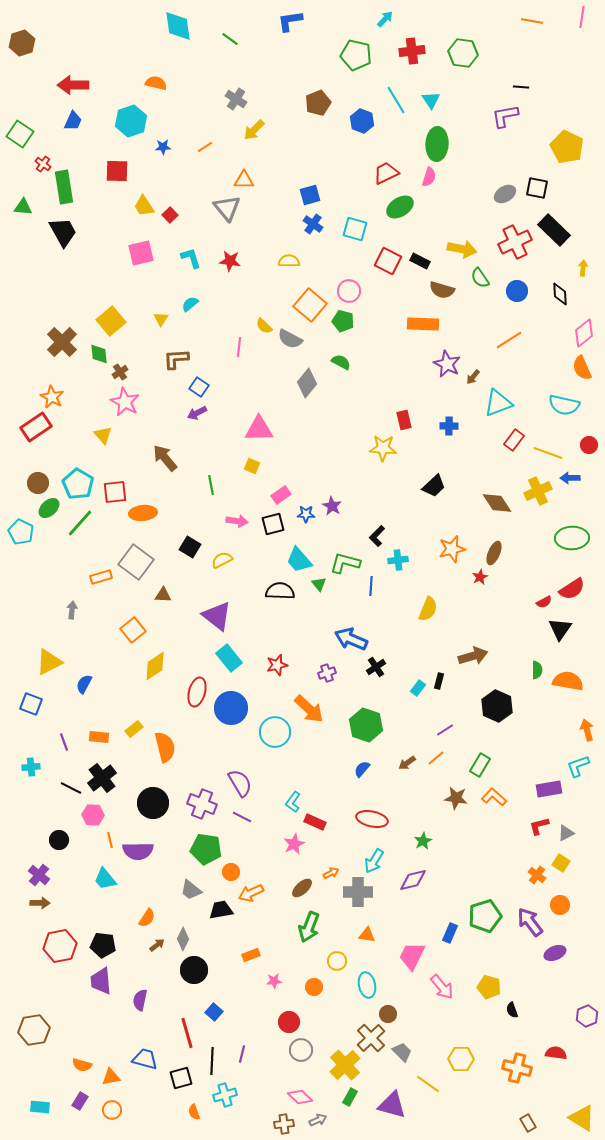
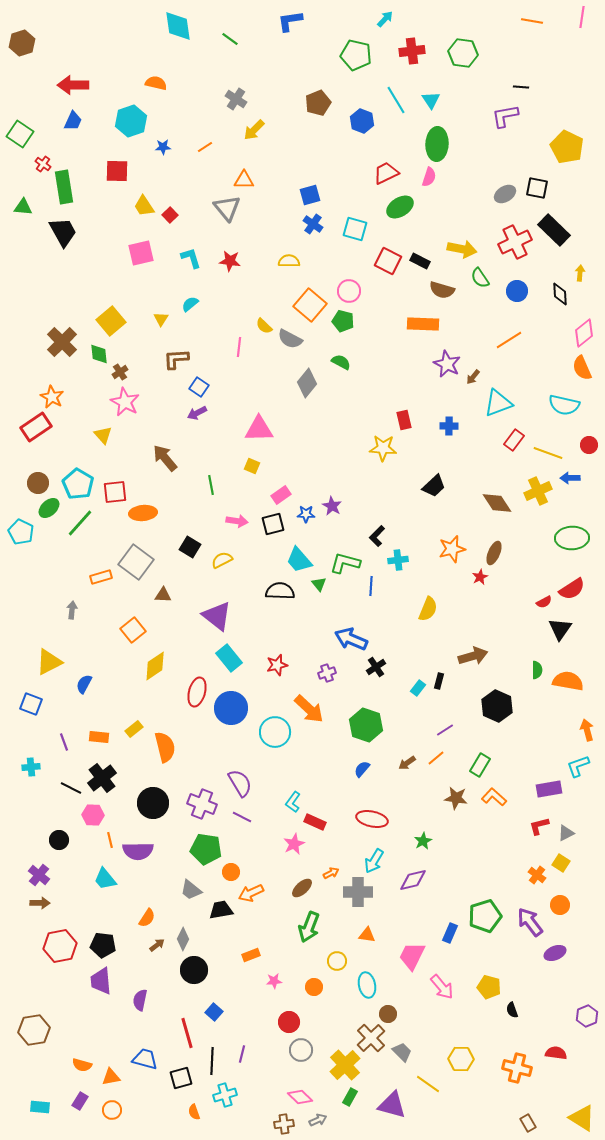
yellow arrow at (583, 268): moved 3 px left, 5 px down
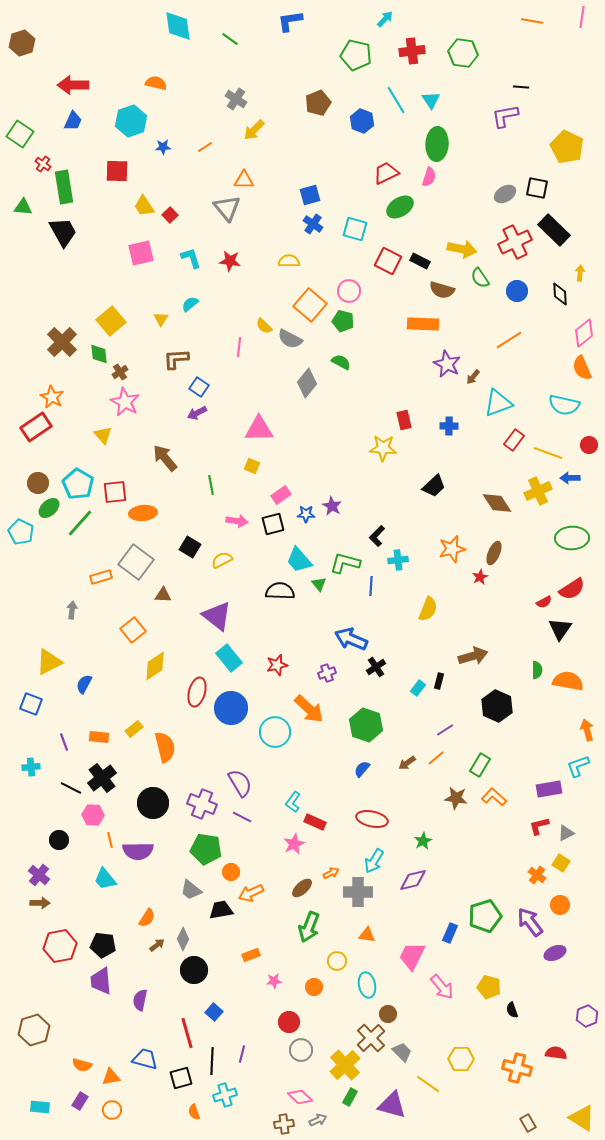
brown hexagon at (34, 1030): rotated 8 degrees counterclockwise
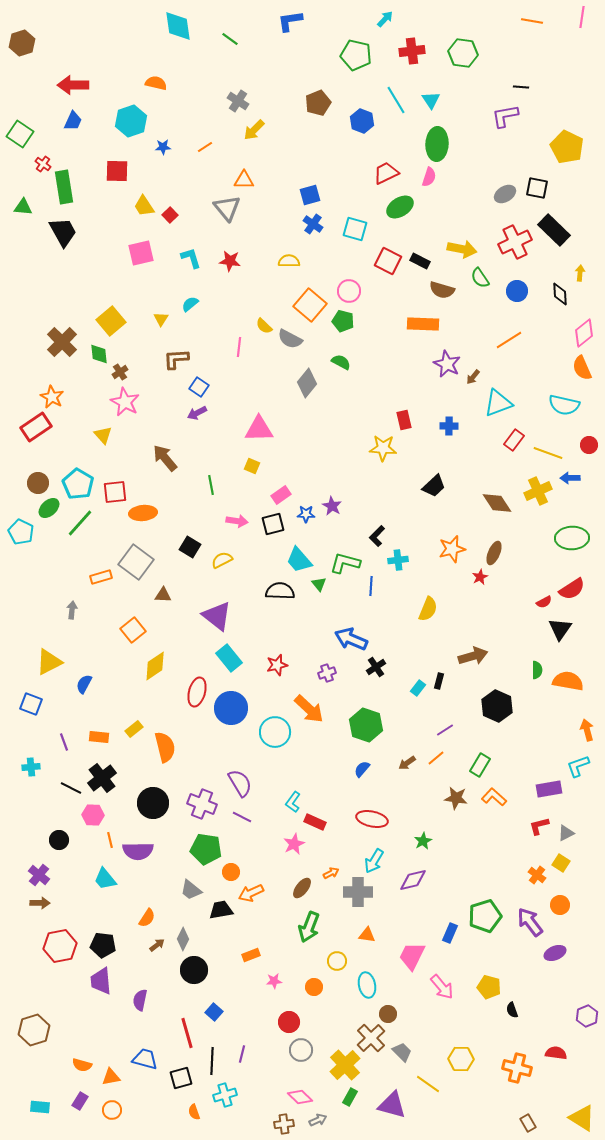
gray cross at (236, 99): moved 2 px right, 2 px down
brown ellipse at (302, 888): rotated 10 degrees counterclockwise
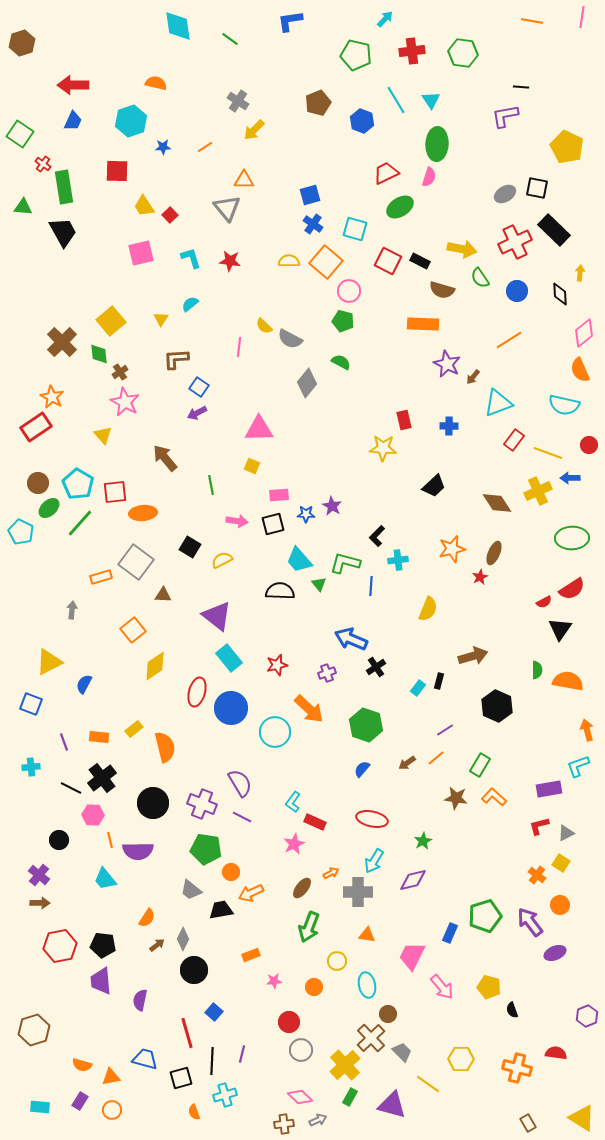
orange square at (310, 305): moved 16 px right, 43 px up
orange semicircle at (582, 368): moved 2 px left, 2 px down
pink rectangle at (281, 495): moved 2 px left; rotated 30 degrees clockwise
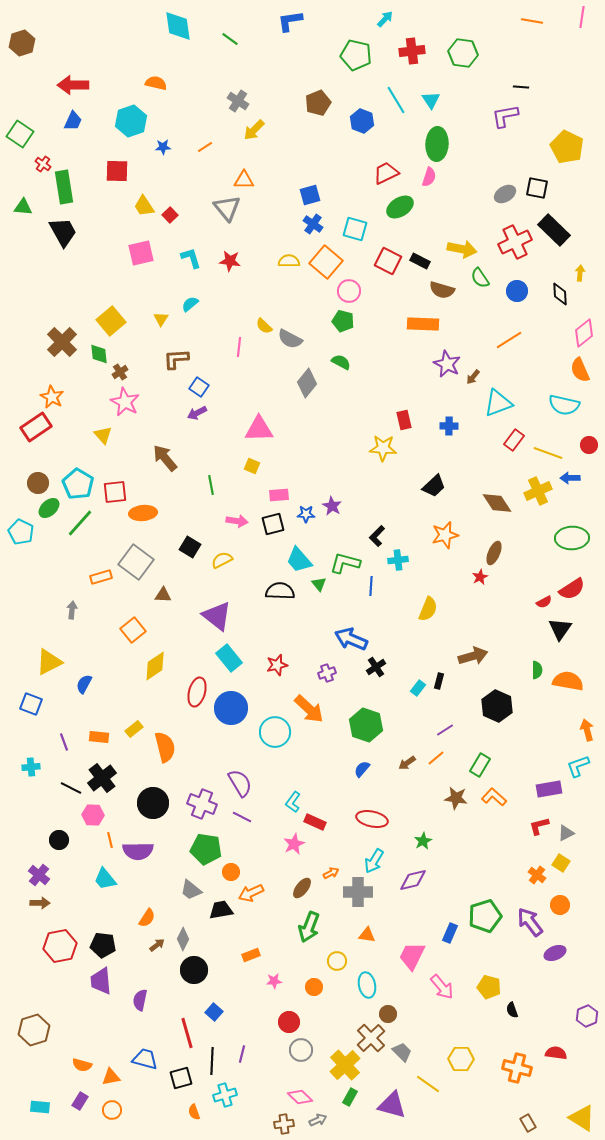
orange star at (452, 549): moved 7 px left, 14 px up
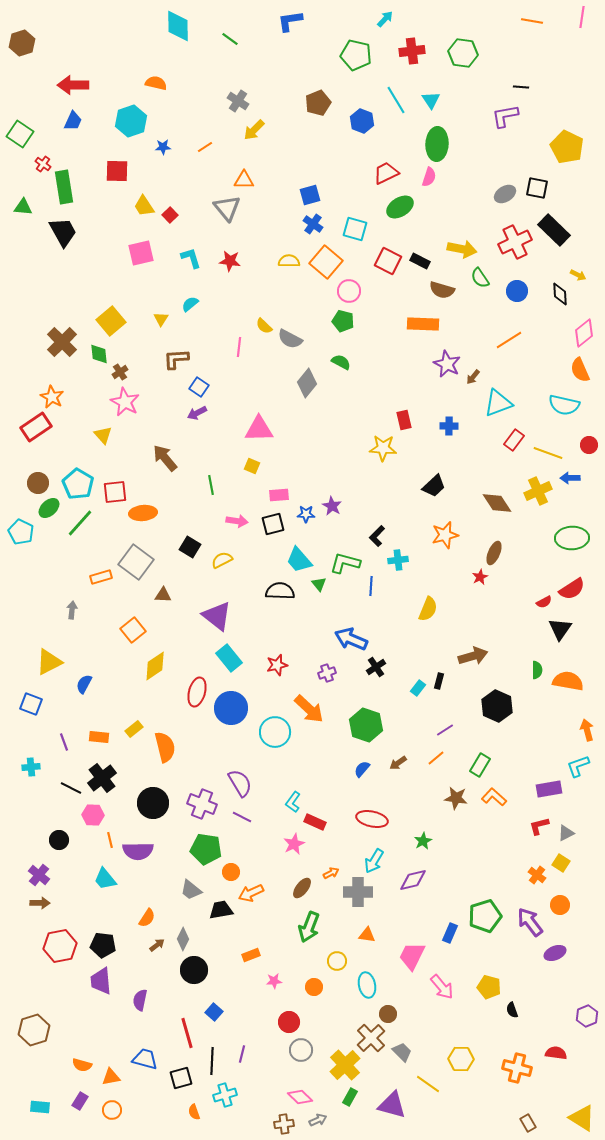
cyan diamond at (178, 26): rotated 8 degrees clockwise
yellow arrow at (580, 273): moved 2 px left, 2 px down; rotated 112 degrees clockwise
brown arrow at (407, 763): moved 9 px left
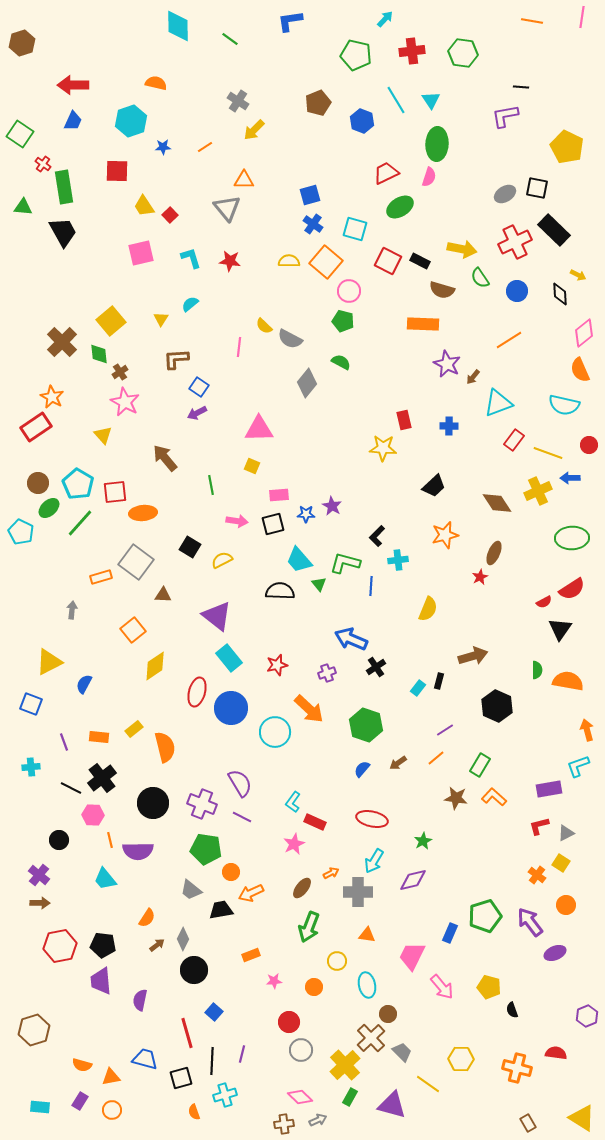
orange circle at (560, 905): moved 6 px right
